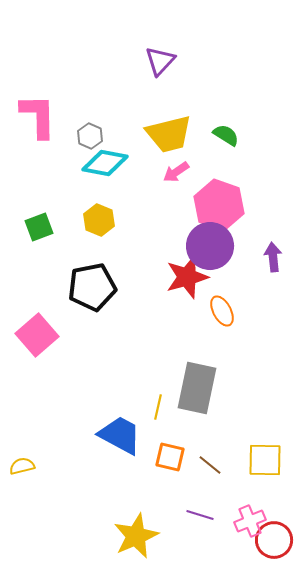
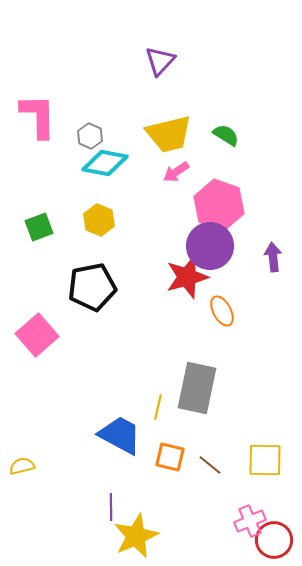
purple line: moved 89 px left, 8 px up; rotated 72 degrees clockwise
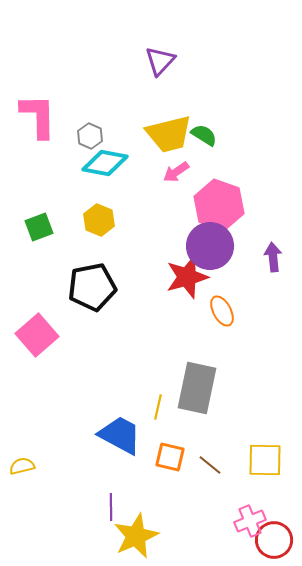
green semicircle: moved 22 px left
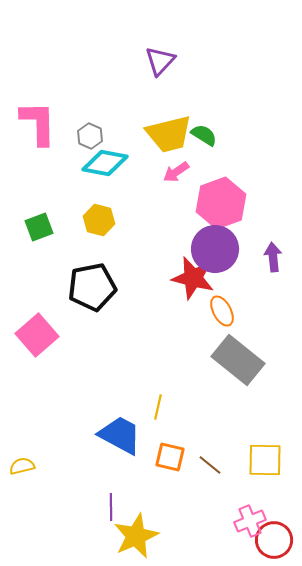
pink L-shape: moved 7 px down
pink hexagon: moved 2 px right, 2 px up; rotated 21 degrees clockwise
yellow hexagon: rotated 8 degrees counterclockwise
purple circle: moved 5 px right, 3 px down
red star: moved 6 px right, 1 px down; rotated 30 degrees clockwise
gray rectangle: moved 41 px right, 28 px up; rotated 63 degrees counterclockwise
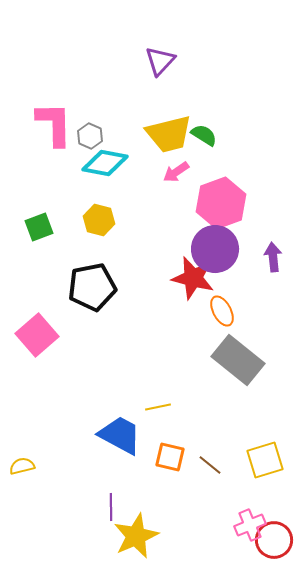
pink L-shape: moved 16 px right, 1 px down
yellow line: rotated 65 degrees clockwise
yellow square: rotated 18 degrees counterclockwise
pink cross: moved 4 px down
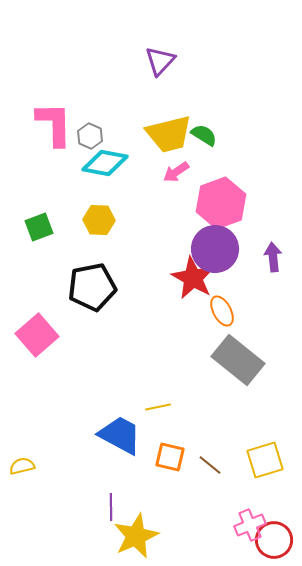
yellow hexagon: rotated 12 degrees counterclockwise
red star: rotated 15 degrees clockwise
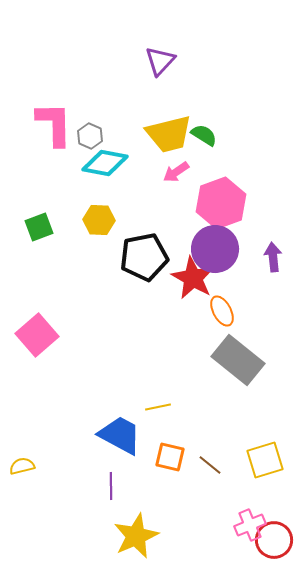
black pentagon: moved 52 px right, 30 px up
purple line: moved 21 px up
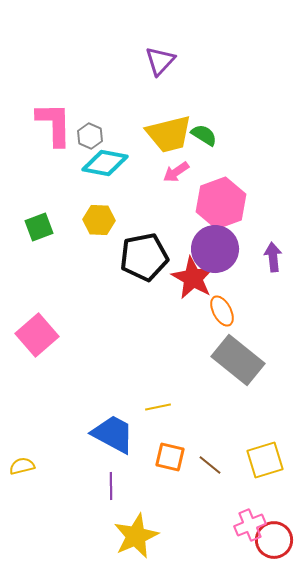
blue trapezoid: moved 7 px left, 1 px up
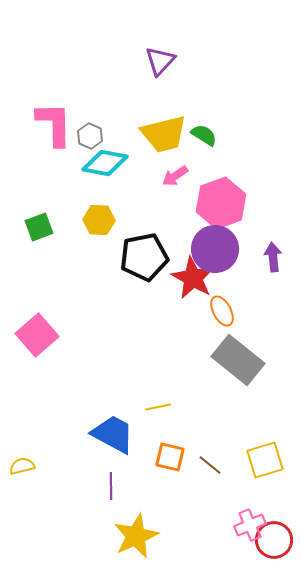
yellow trapezoid: moved 5 px left
pink arrow: moved 1 px left, 4 px down
